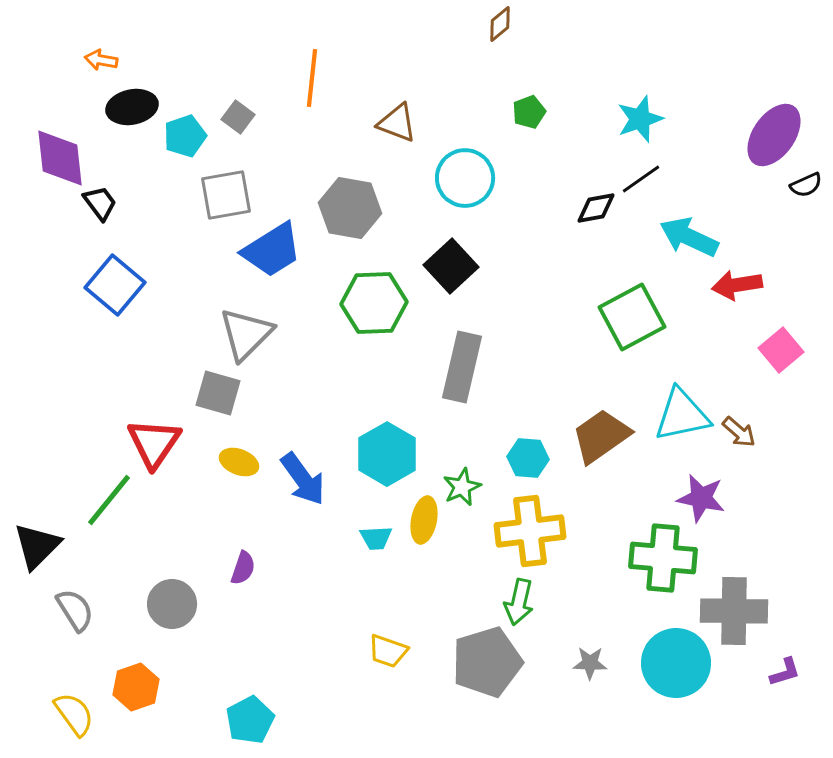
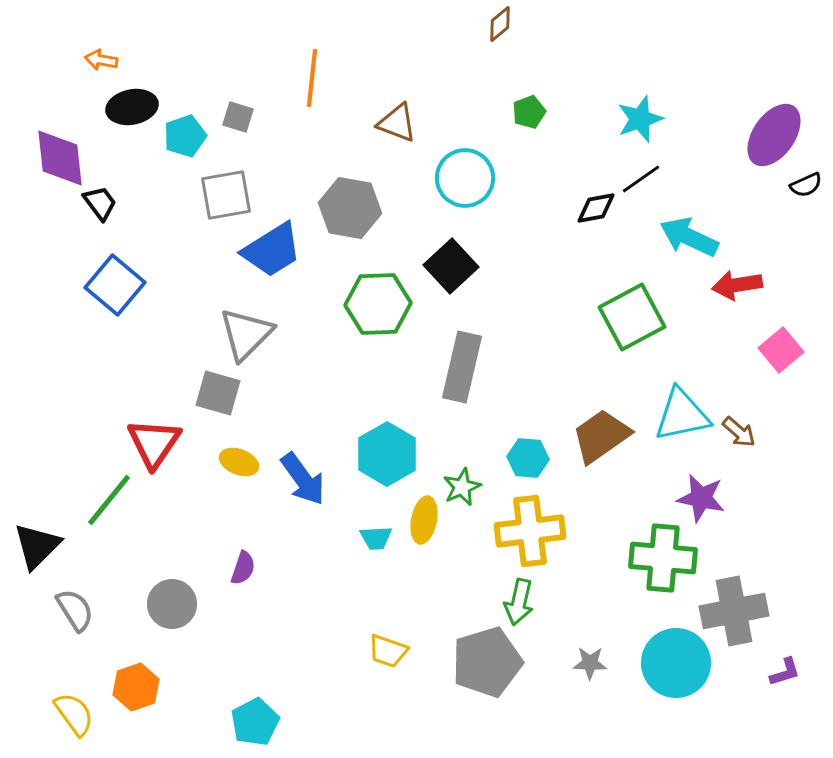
gray square at (238, 117): rotated 20 degrees counterclockwise
green hexagon at (374, 303): moved 4 px right, 1 px down
gray cross at (734, 611): rotated 12 degrees counterclockwise
cyan pentagon at (250, 720): moved 5 px right, 2 px down
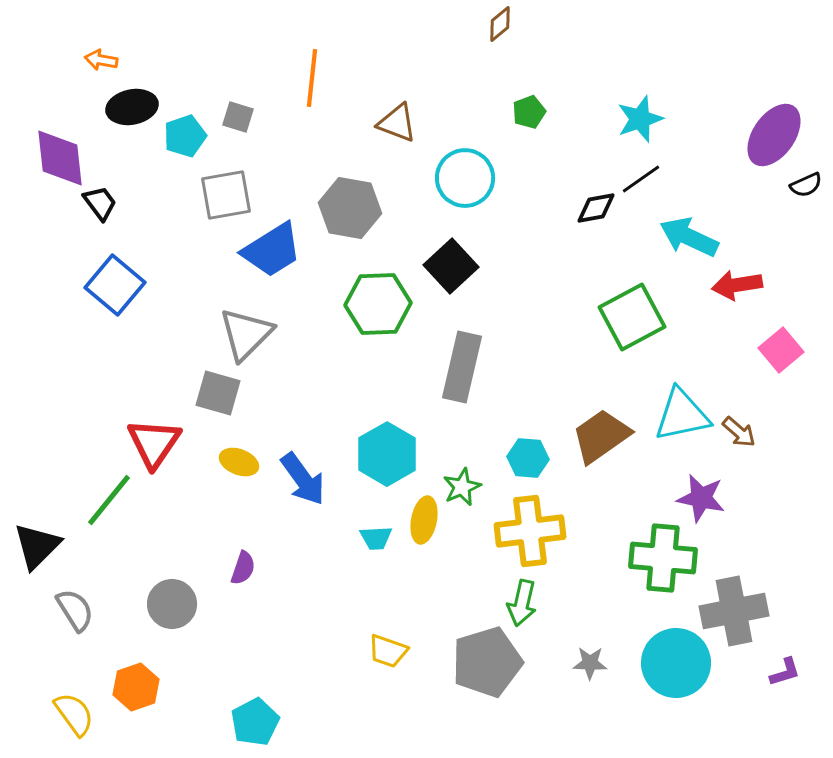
green arrow at (519, 602): moved 3 px right, 1 px down
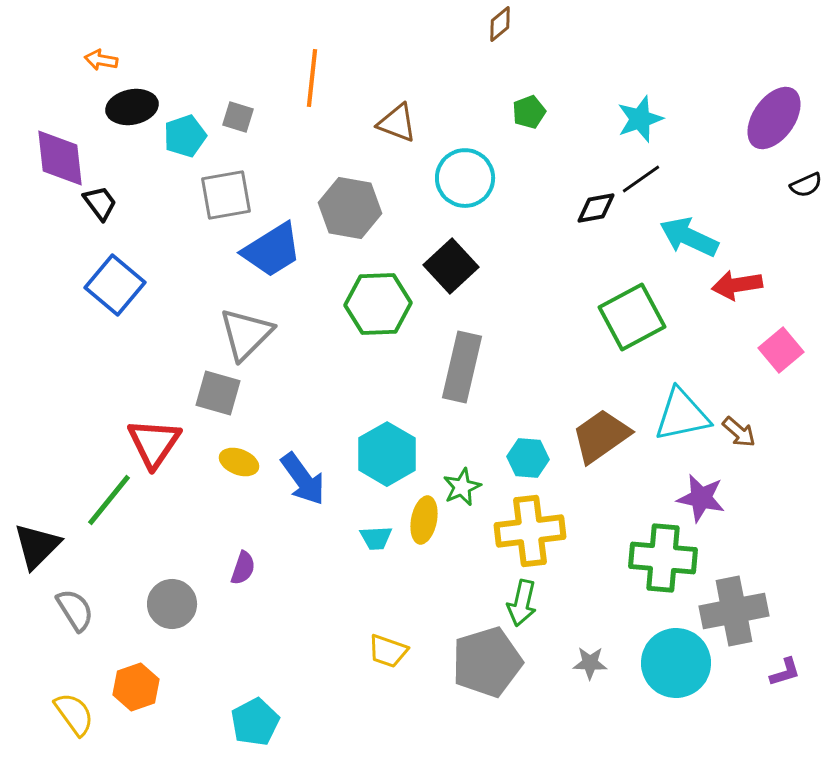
purple ellipse at (774, 135): moved 17 px up
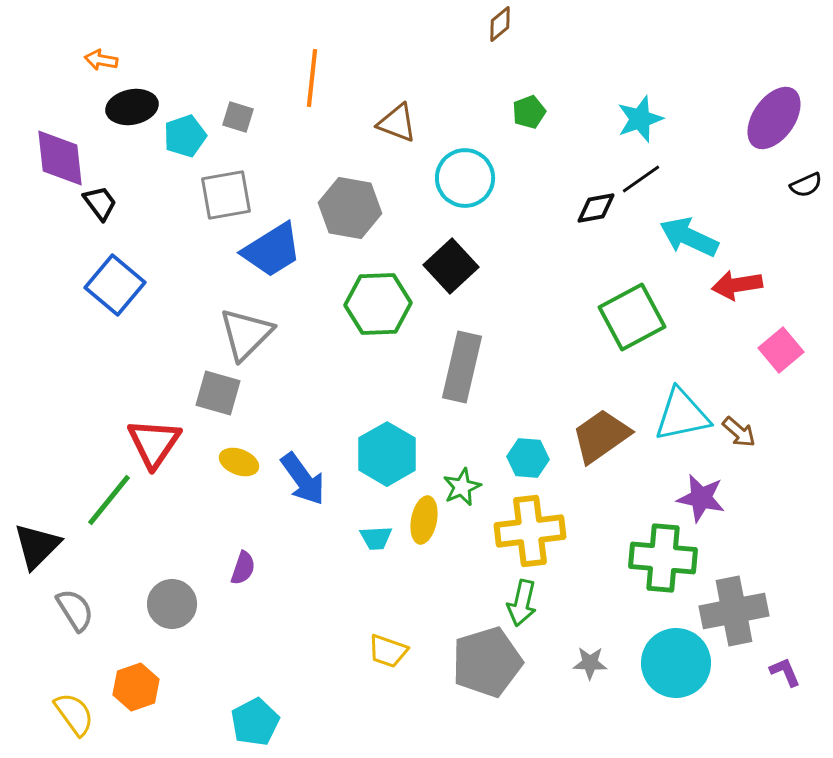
purple L-shape at (785, 672): rotated 96 degrees counterclockwise
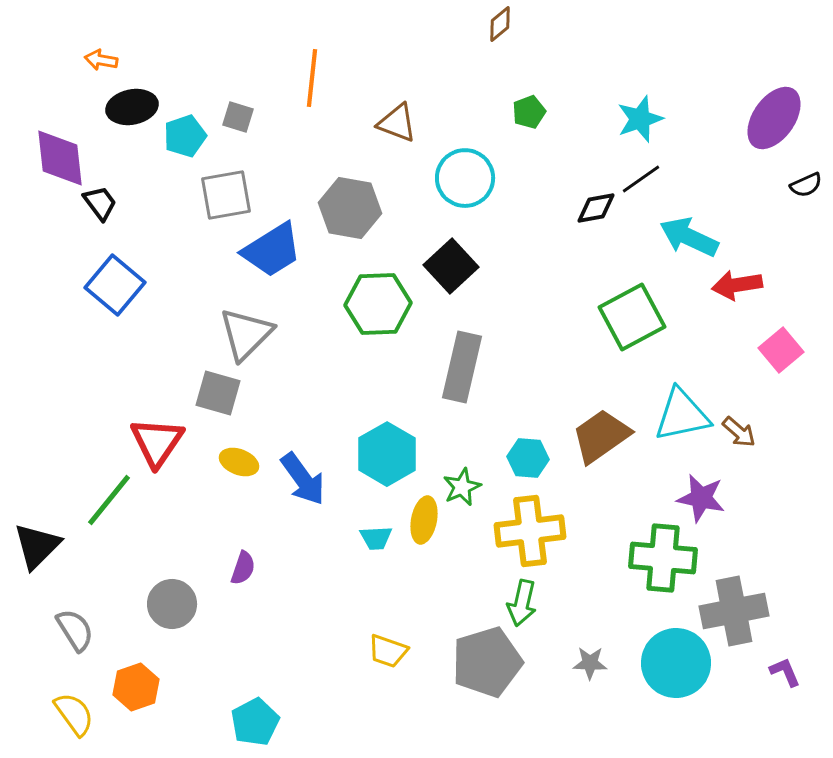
red triangle at (154, 443): moved 3 px right, 1 px up
gray semicircle at (75, 610): moved 20 px down
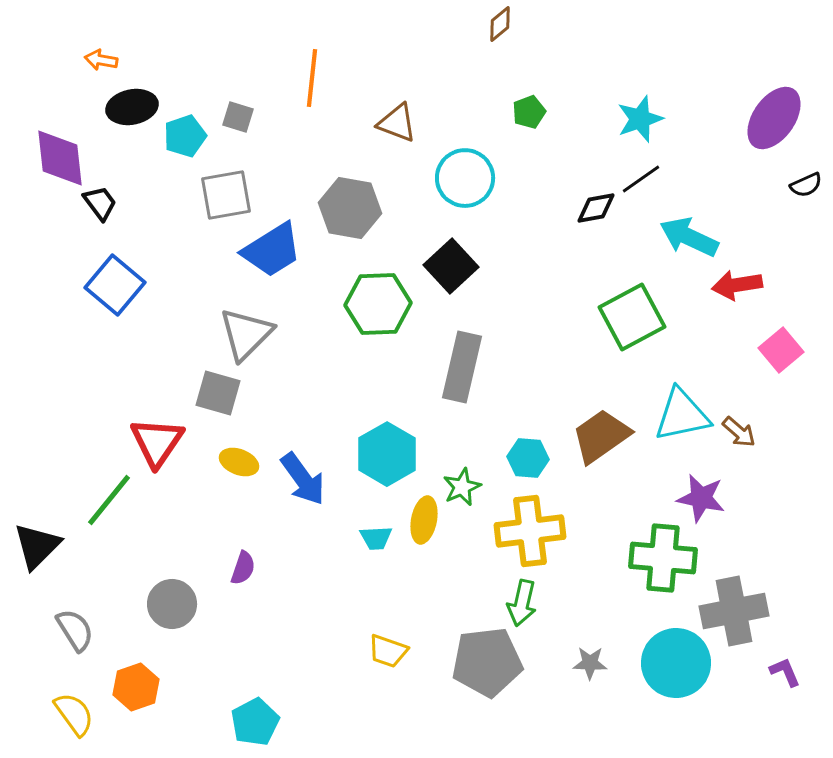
gray pentagon at (487, 662): rotated 10 degrees clockwise
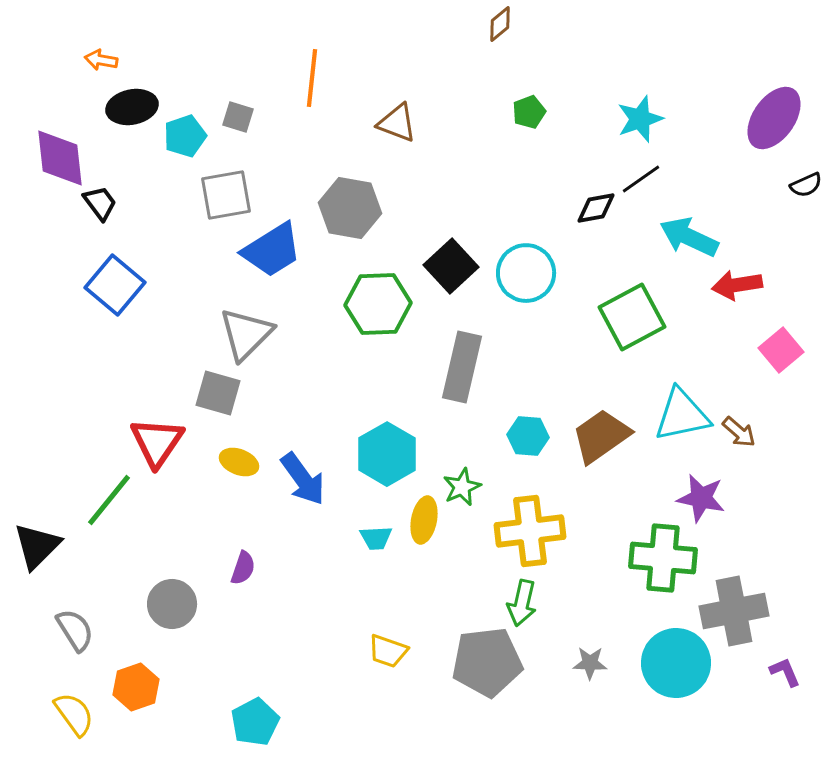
cyan circle at (465, 178): moved 61 px right, 95 px down
cyan hexagon at (528, 458): moved 22 px up
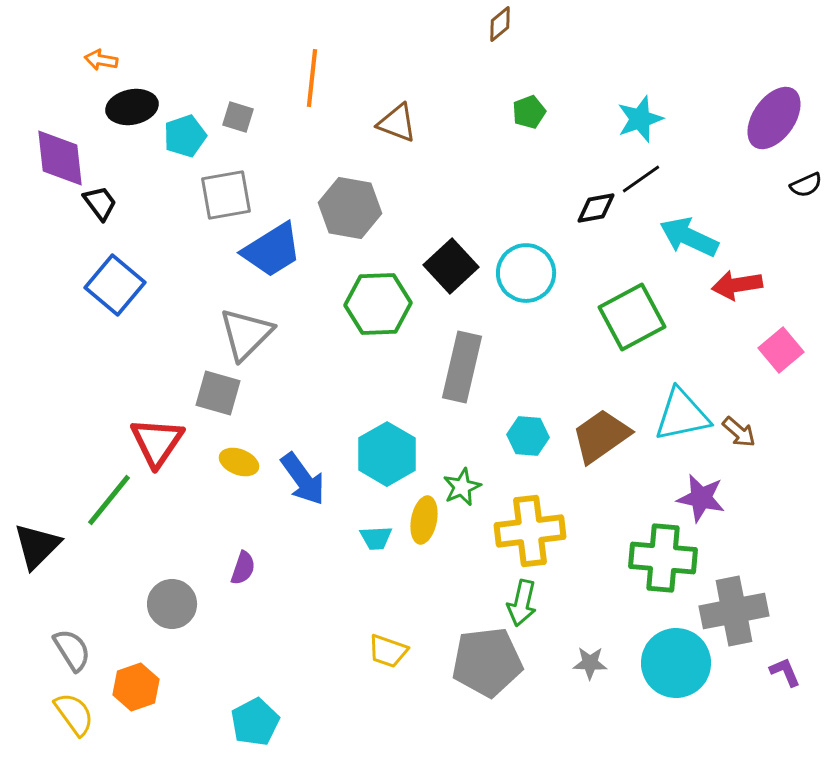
gray semicircle at (75, 630): moved 3 px left, 20 px down
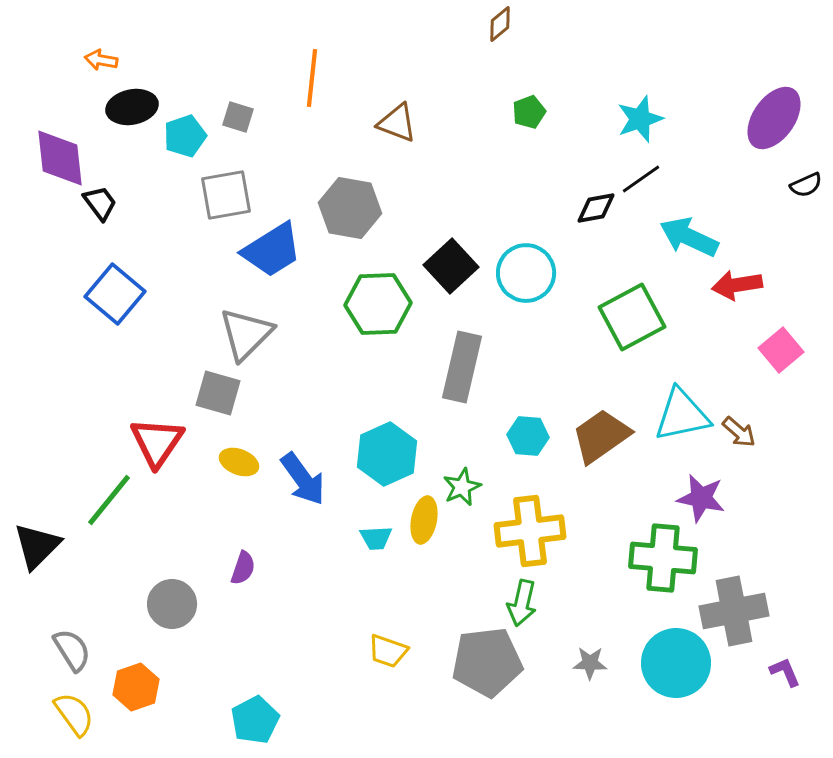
blue square at (115, 285): moved 9 px down
cyan hexagon at (387, 454): rotated 6 degrees clockwise
cyan pentagon at (255, 722): moved 2 px up
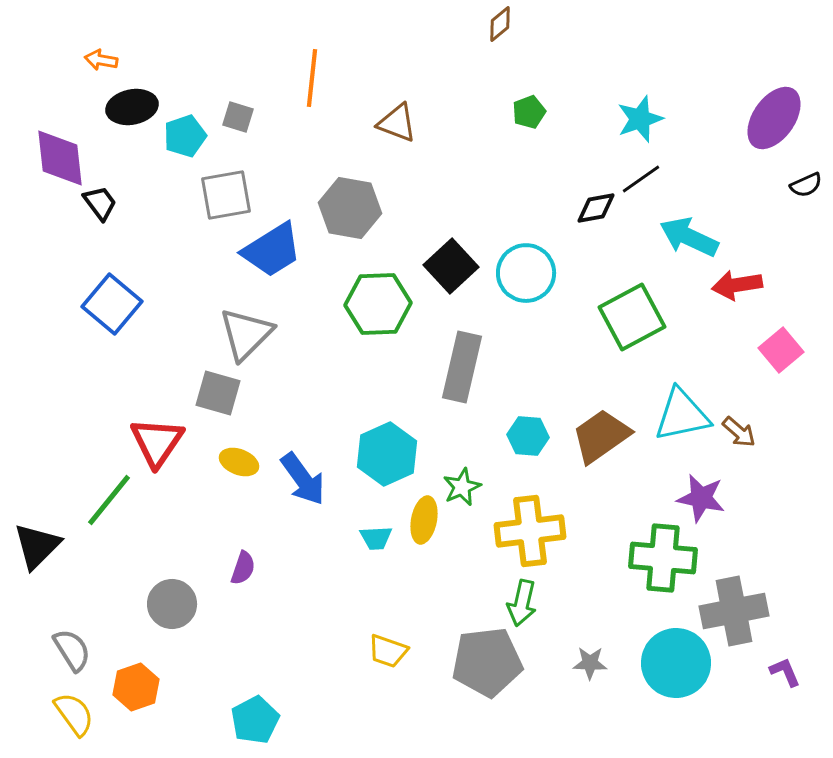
blue square at (115, 294): moved 3 px left, 10 px down
